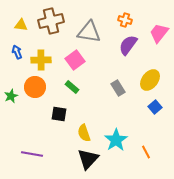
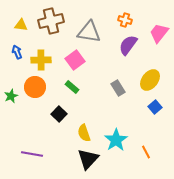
black square: rotated 35 degrees clockwise
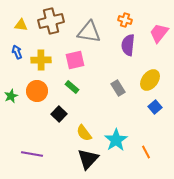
purple semicircle: rotated 30 degrees counterclockwise
pink square: rotated 24 degrees clockwise
orange circle: moved 2 px right, 4 px down
yellow semicircle: rotated 18 degrees counterclockwise
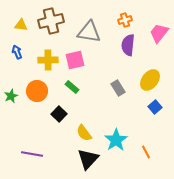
orange cross: rotated 32 degrees counterclockwise
yellow cross: moved 7 px right
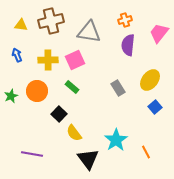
blue arrow: moved 3 px down
pink square: rotated 12 degrees counterclockwise
yellow semicircle: moved 10 px left
black triangle: rotated 20 degrees counterclockwise
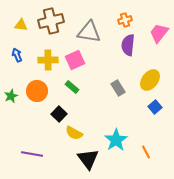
yellow semicircle: rotated 24 degrees counterclockwise
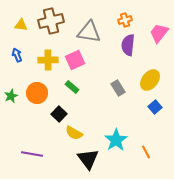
orange circle: moved 2 px down
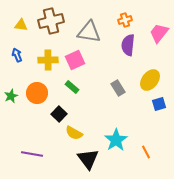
blue square: moved 4 px right, 3 px up; rotated 24 degrees clockwise
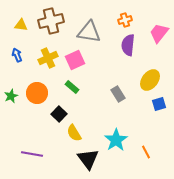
yellow cross: moved 2 px up; rotated 24 degrees counterclockwise
gray rectangle: moved 6 px down
yellow semicircle: rotated 30 degrees clockwise
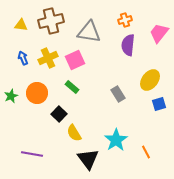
blue arrow: moved 6 px right, 3 px down
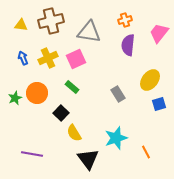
pink square: moved 1 px right, 1 px up
green star: moved 4 px right, 2 px down
black square: moved 2 px right, 1 px up
cyan star: moved 2 px up; rotated 15 degrees clockwise
